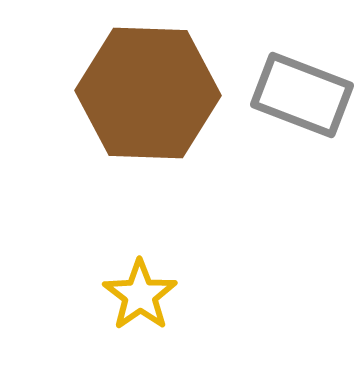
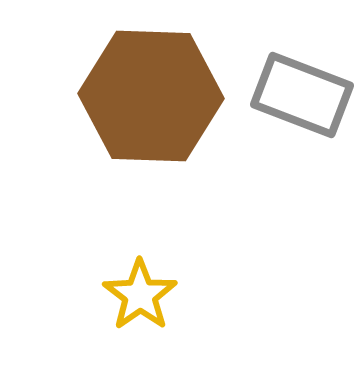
brown hexagon: moved 3 px right, 3 px down
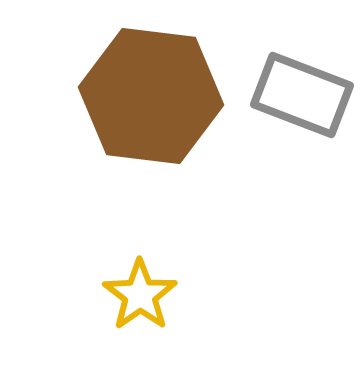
brown hexagon: rotated 5 degrees clockwise
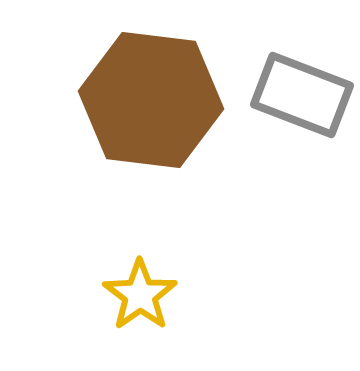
brown hexagon: moved 4 px down
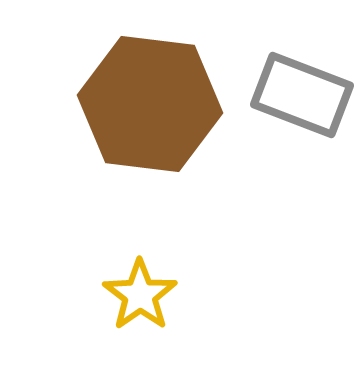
brown hexagon: moved 1 px left, 4 px down
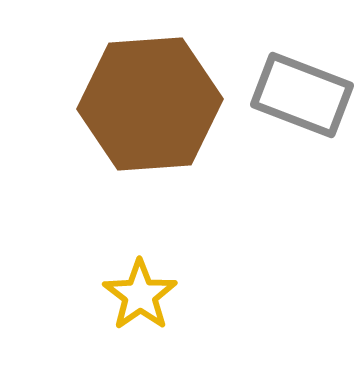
brown hexagon: rotated 11 degrees counterclockwise
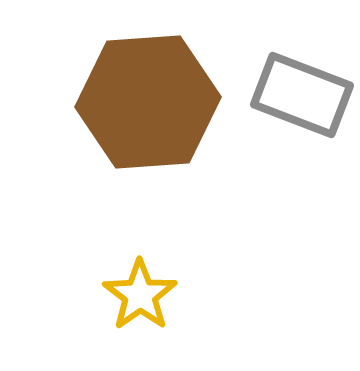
brown hexagon: moved 2 px left, 2 px up
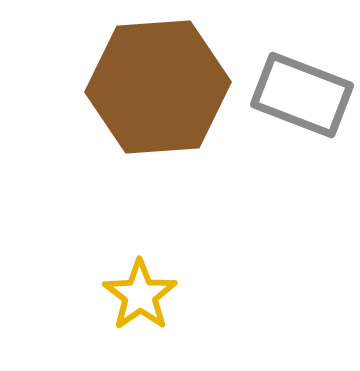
brown hexagon: moved 10 px right, 15 px up
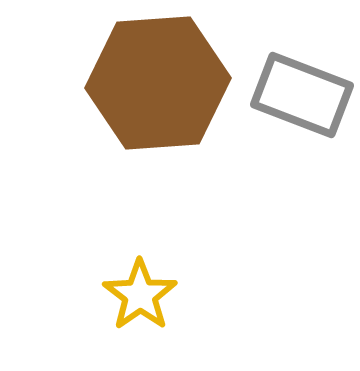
brown hexagon: moved 4 px up
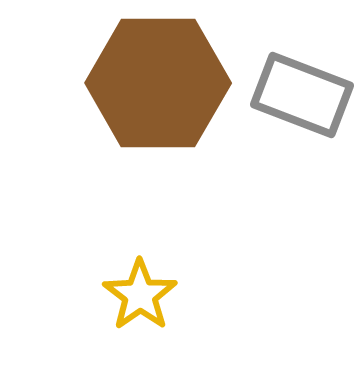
brown hexagon: rotated 4 degrees clockwise
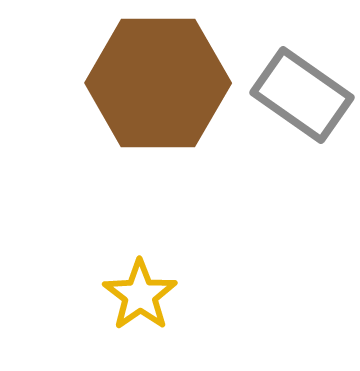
gray rectangle: rotated 14 degrees clockwise
